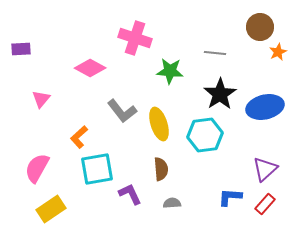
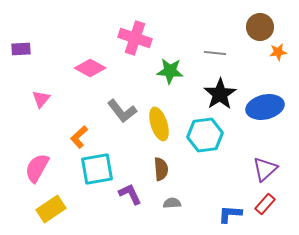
orange star: rotated 18 degrees clockwise
blue L-shape: moved 17 px down
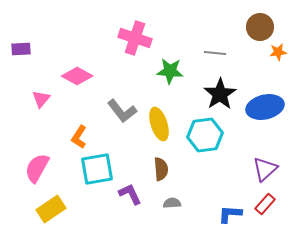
pink diamond: moved 13 px left, 8 px down
orange L-shape: rotated 15 degrees counterclockwise
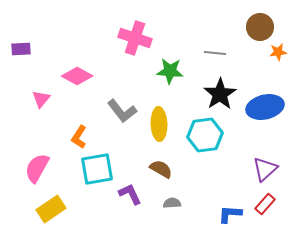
yellow ellipse: rotated 16 degrees clockwise
brown semicircle: rotated 55 degrees counterclockwise
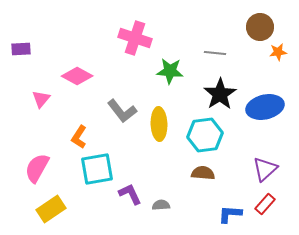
brown semicircle: moved 42 px right, 4 px down; rotated 25 degrees counterclockwise
gray semicircle: moved 11 px left, 2 px down
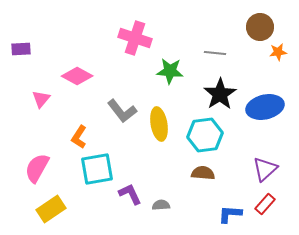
yellow ellipse: rotated 8 degrees counterclockwise
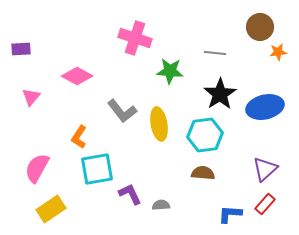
pink triangle: moved 10 px left, 2 px up
